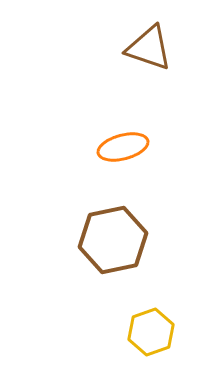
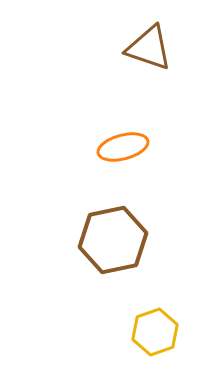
yellow hexagon: moved 4 px right
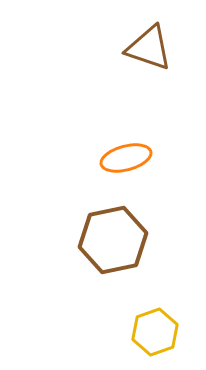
orange ellipse: moved 3 px right, 11 px down
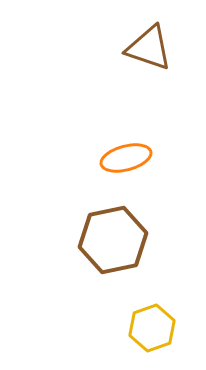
yellow hexagon: moved 3 px left, 4 px up
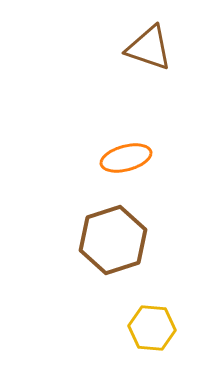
brown hexagon: rotated 6 degrees counterclockwise
yellow hexagon: rotated 24 degrees clockwise
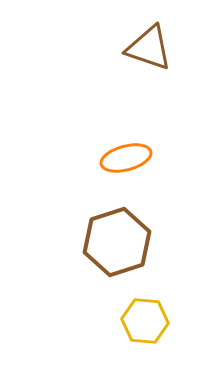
brown hexagon: moved 4 px right, 2 px down
yellow hexagon: moved 7 px left, 7 px up
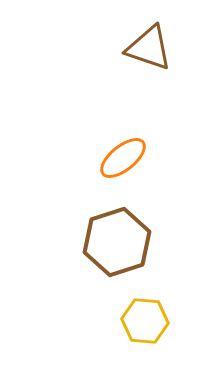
orange ellipse: moved 3 px left; rotated 24 degrees counterclockwise
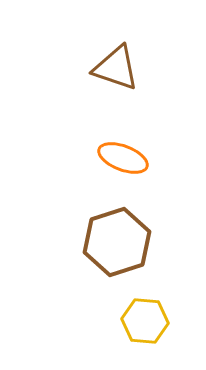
brown triangle: moved 33 px left, 20 px down
orange ellipse: rotated 60 degrees clockwise
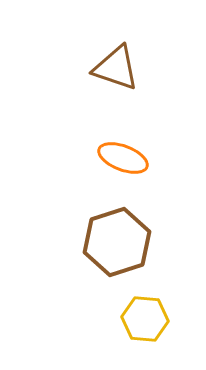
yellow hexagon: moved 2 px up
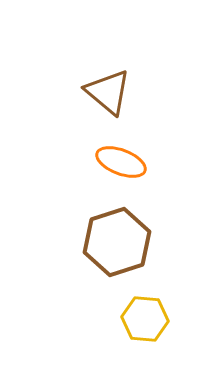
brown triangle: moved 8 px left, 24 px down; rotated 21 degrees clockwise
orange ellipse: moved 2 px left, 4 px down
